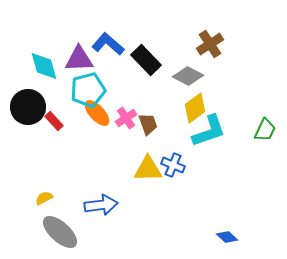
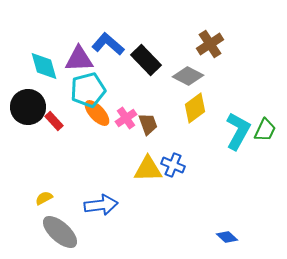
cyan L-shape: moved 29 px right; rotated 42 degrees counterclockwise
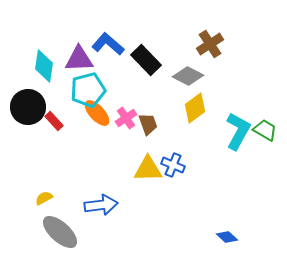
cyan diamond: rotated 24 degrees clockwise
green trapezoid: rotated 85 degrees counterclockwise
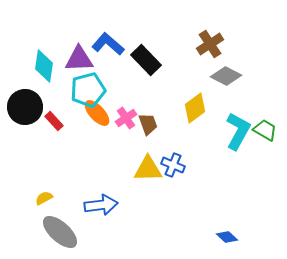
gray diamond: moved 38 px right
black circle: moved 3 px left
